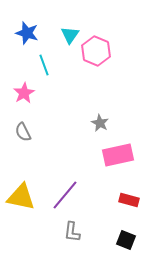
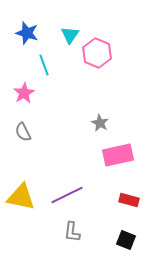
pink hexagon: moved 1 px right, 2 px down
purple line: moved 2 px right; rotated 24 degrees clockwise
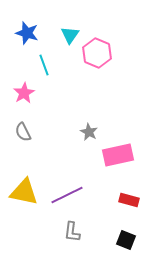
gray star: moved 11 px left, 9 px down
yellow triangle: moved 3 px right, 5 px up
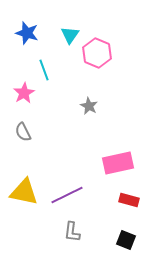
cyan line: moved 5 px down
gray star: moved 26 px up
pink rectangle: moved 8 px down
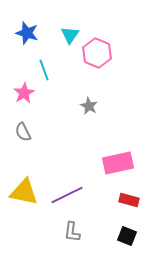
black square: moved 1 px right, 4 px up
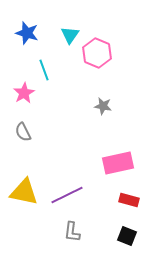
gray star: moved 14 px right; rotated 18 degrees counterclockwise
